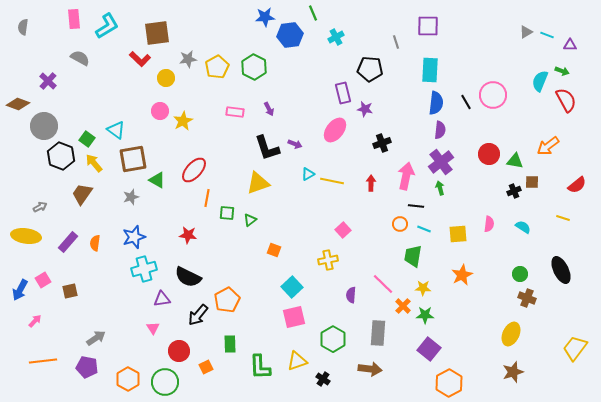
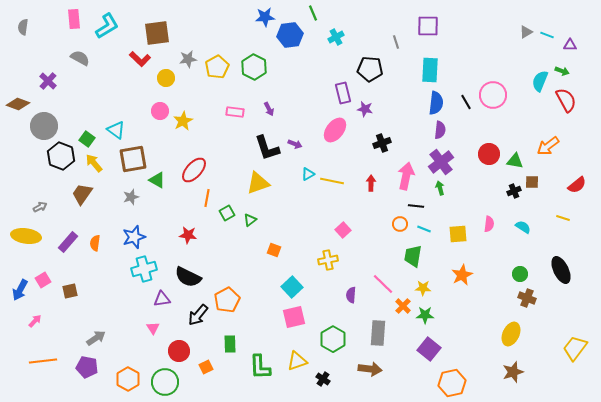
green square at (227, 213): rotated 35 degrees counterclockwise
orange hexagon at (449, 383): moved 3 px right; rotated 16 degrees clockwise
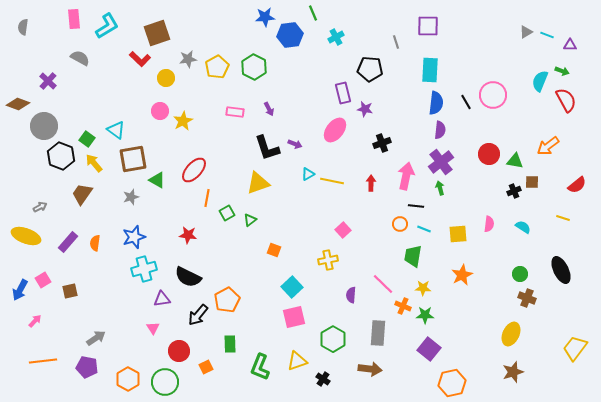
brown square at (157, 33): rotated 12 degrees counterclockwise
yellow ellipse at (26, 236): rotated 12 degrees clockwise
orange cross at (403, 306): rotated 21 degrees counterclockwise
green L-shape at (260, 367): rotated 24 degrees clockwise
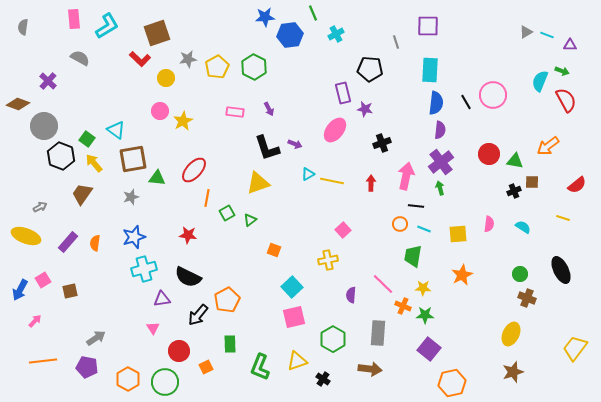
cyan cross at (336, 37): moved 3 px up
green triangle at (157, 180): moved 2 px up; rotated 24 degrees counterclockwise
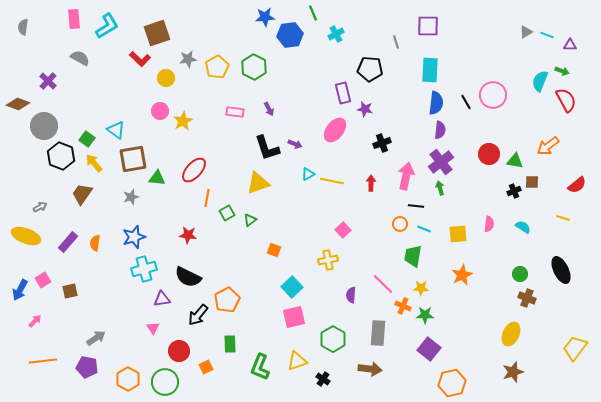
yellow star at (423, 288): moved 2 px left
